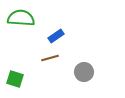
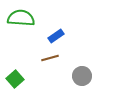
gray circle: moved 2 px left, 4 px down
green square: rotated 30 degrees clockwise
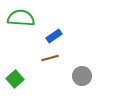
blue rectangle: moved 2 px left
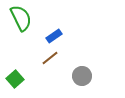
green semicircle: rotated 60 degrees clockwise
brown line: rotated 24 degrees counterclockwise
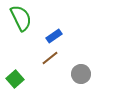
gray circle: moved 1 px left, 2 px up
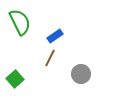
green semicircle: moved 1 px left, 4 px down
blue rectangle: moved 1 px right
brown line: rotated 24 degrees counterclockwise
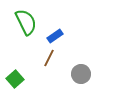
green semicircle: moved 6 px right
brown line: moved 1 px left
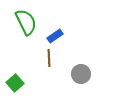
brown line: rotated 30 degrees counterclockwise
green square: moved 4 px down
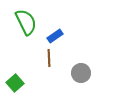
gray circle: moved 1 px up
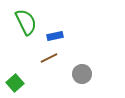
blue rectangle: rotated 21 degrees clockwise
brown line: rotated 66 degrees clockwise
gray circle: moved 1 px right, 1 px down
